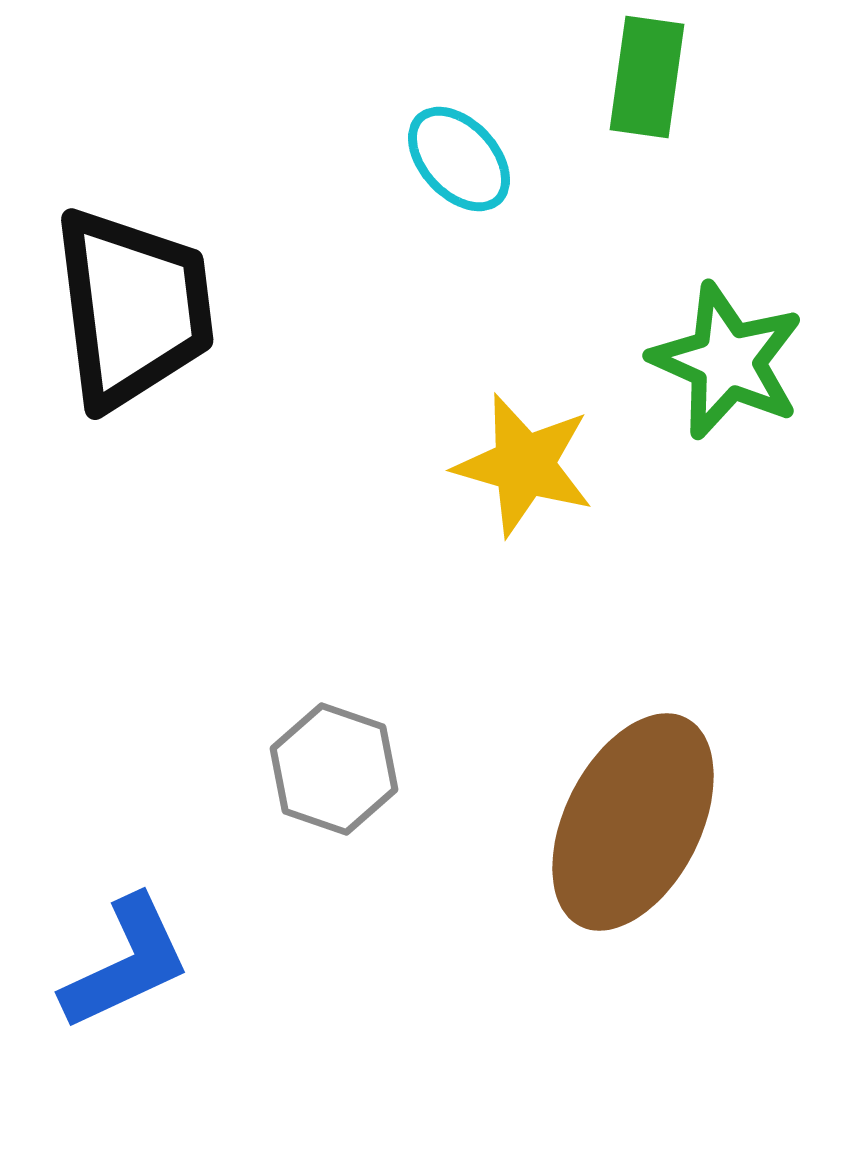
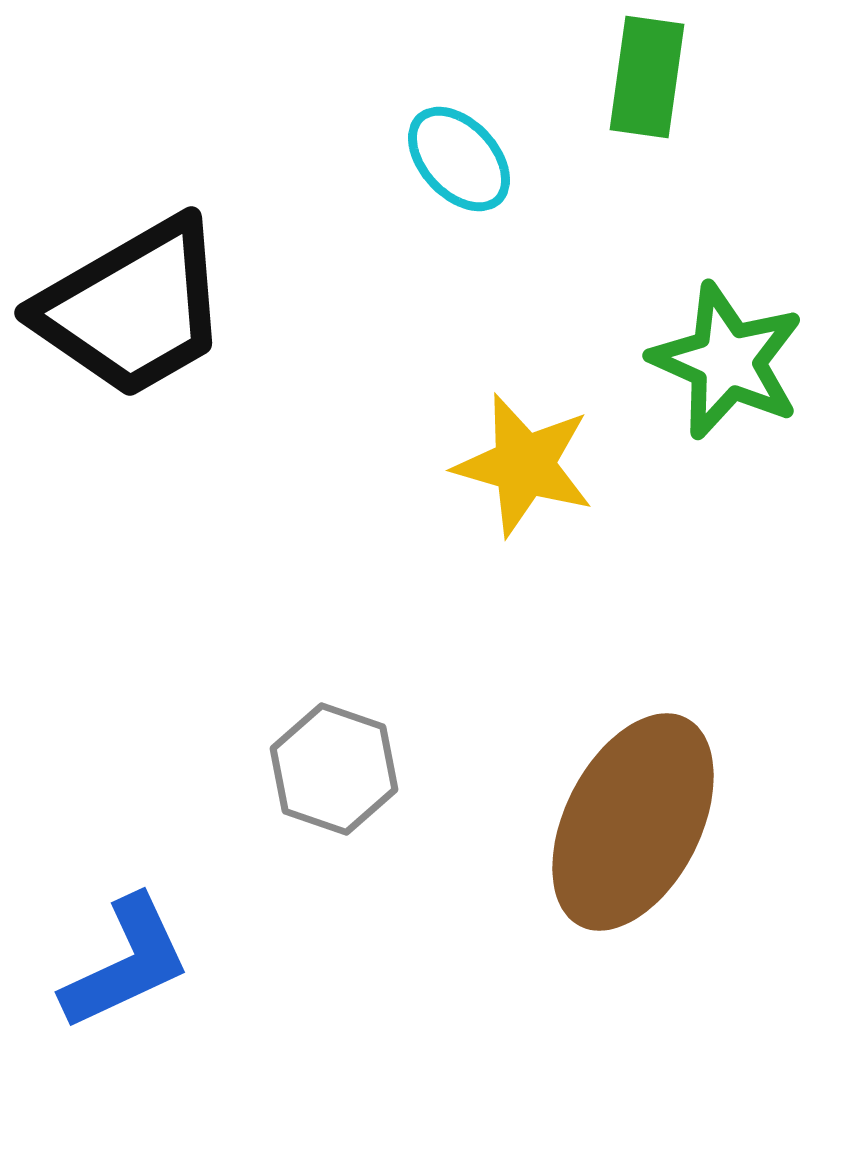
black trapezoid: rotated 67 degrees clockwise
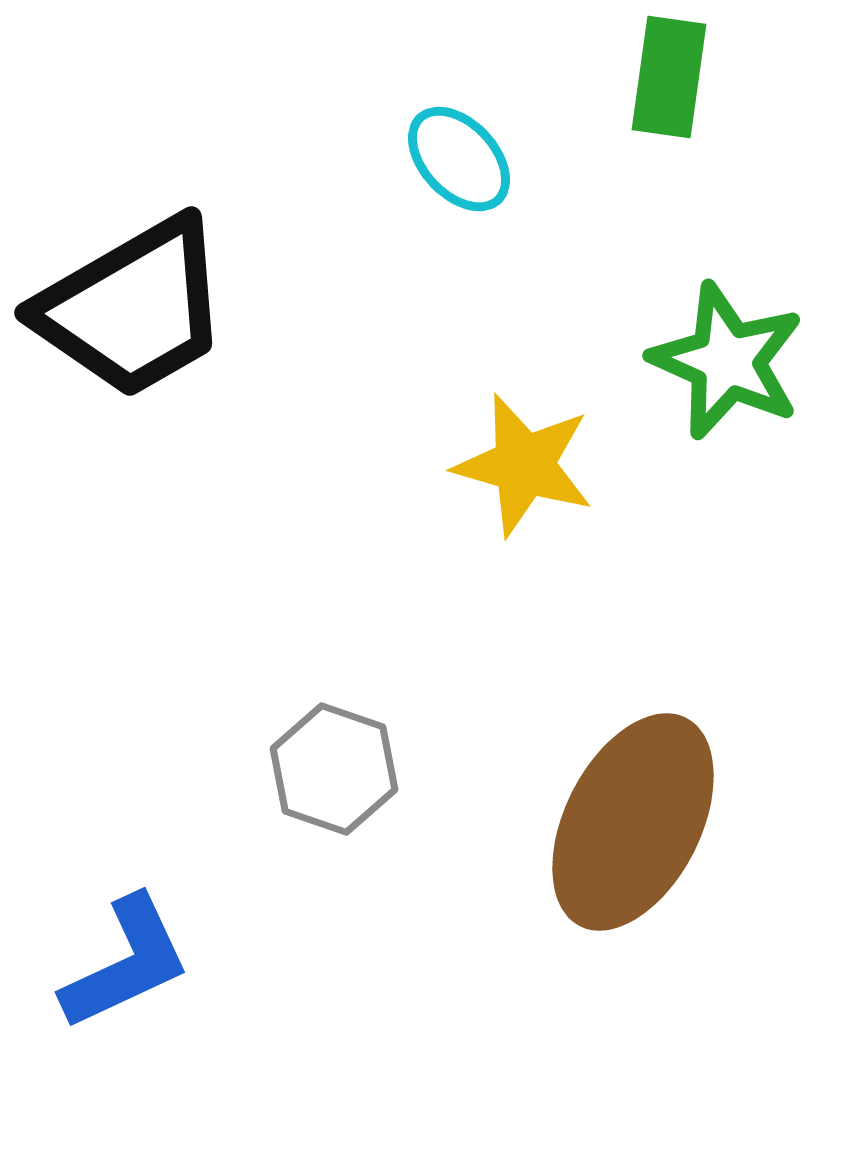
green rectangle: moved 22 px right
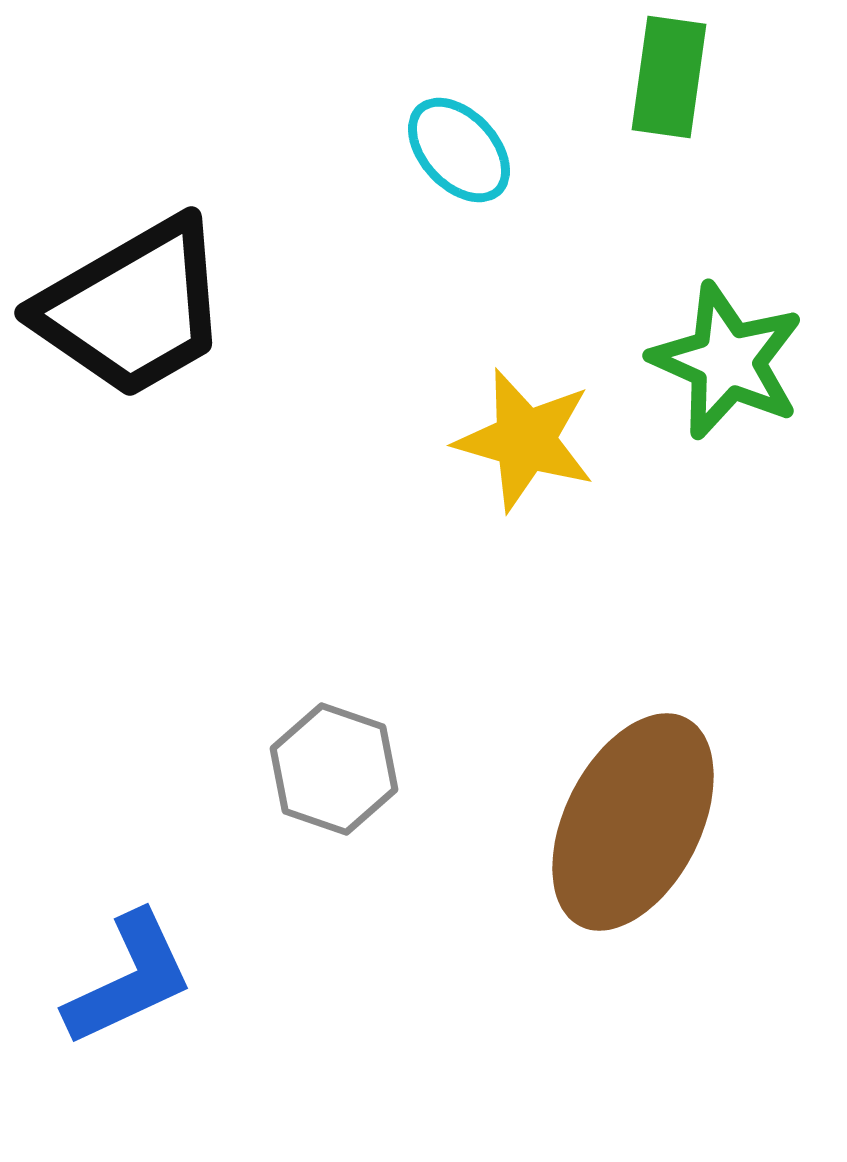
cyan ellipse: moved 9 px up
yellow star: moved 1 px right, 25 px up
blue L-shape: moved 3 px right, 16 px down
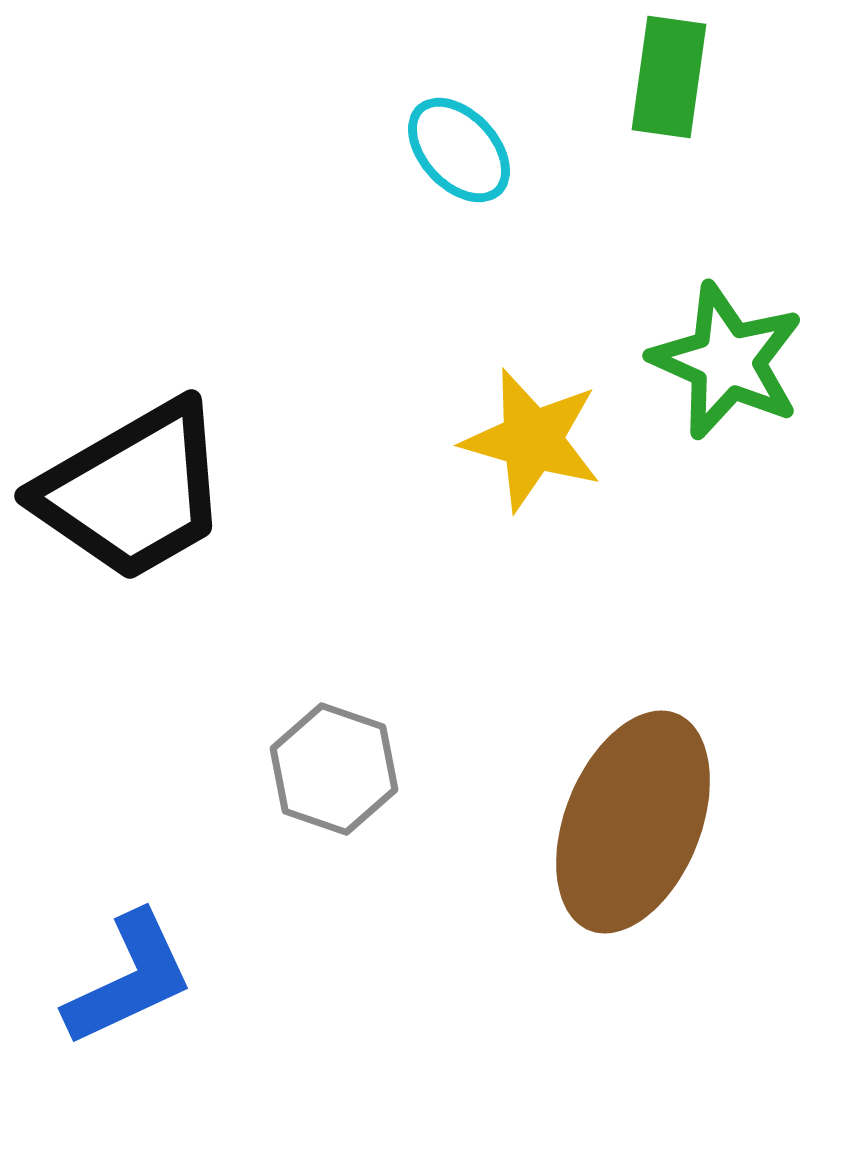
black trapezoid: moved 183 px down
yellow star: moved 7 px right
brown ellipse: rotated 5 degrees counterclockwise
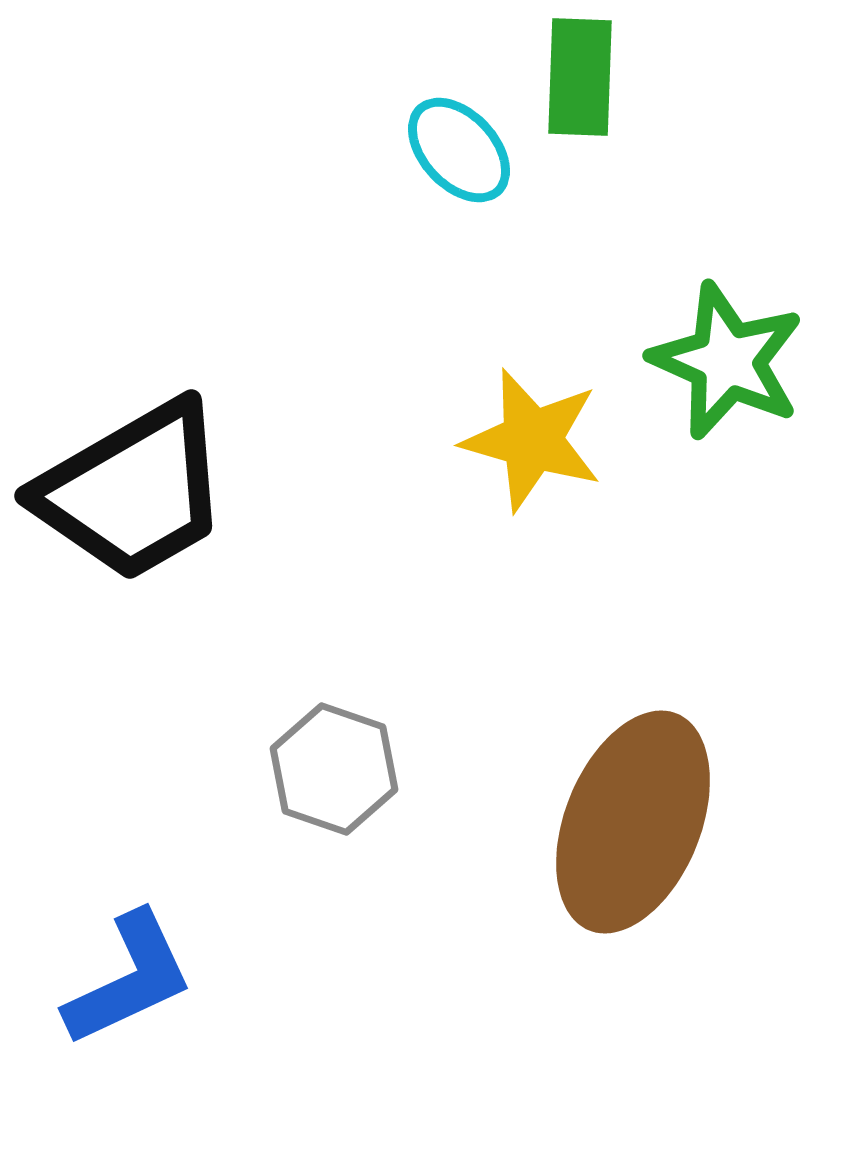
green rectangle: moved 89 px left; rotated 6 degrees counterclockwise
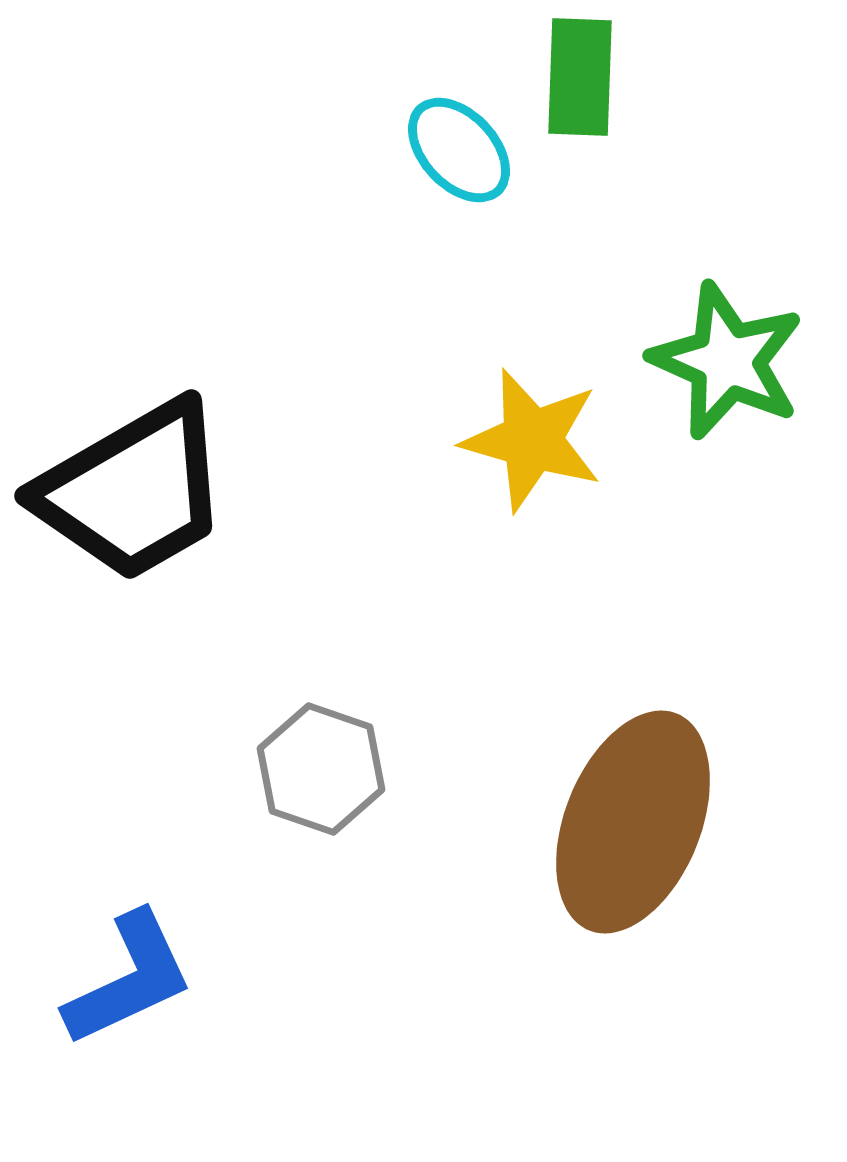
gray hexagon: moved 13 px left
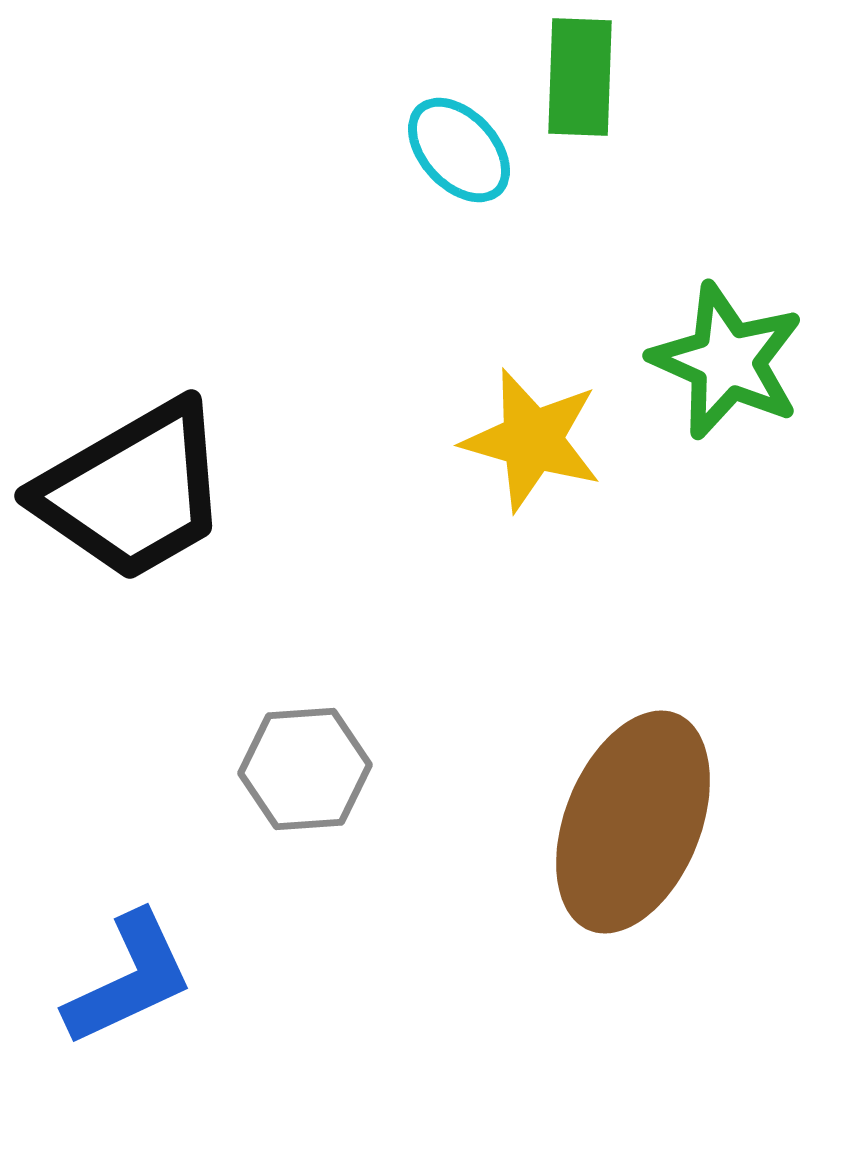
gray hexagon: moved 16 px left; rotated 23 degrees counterclockwise
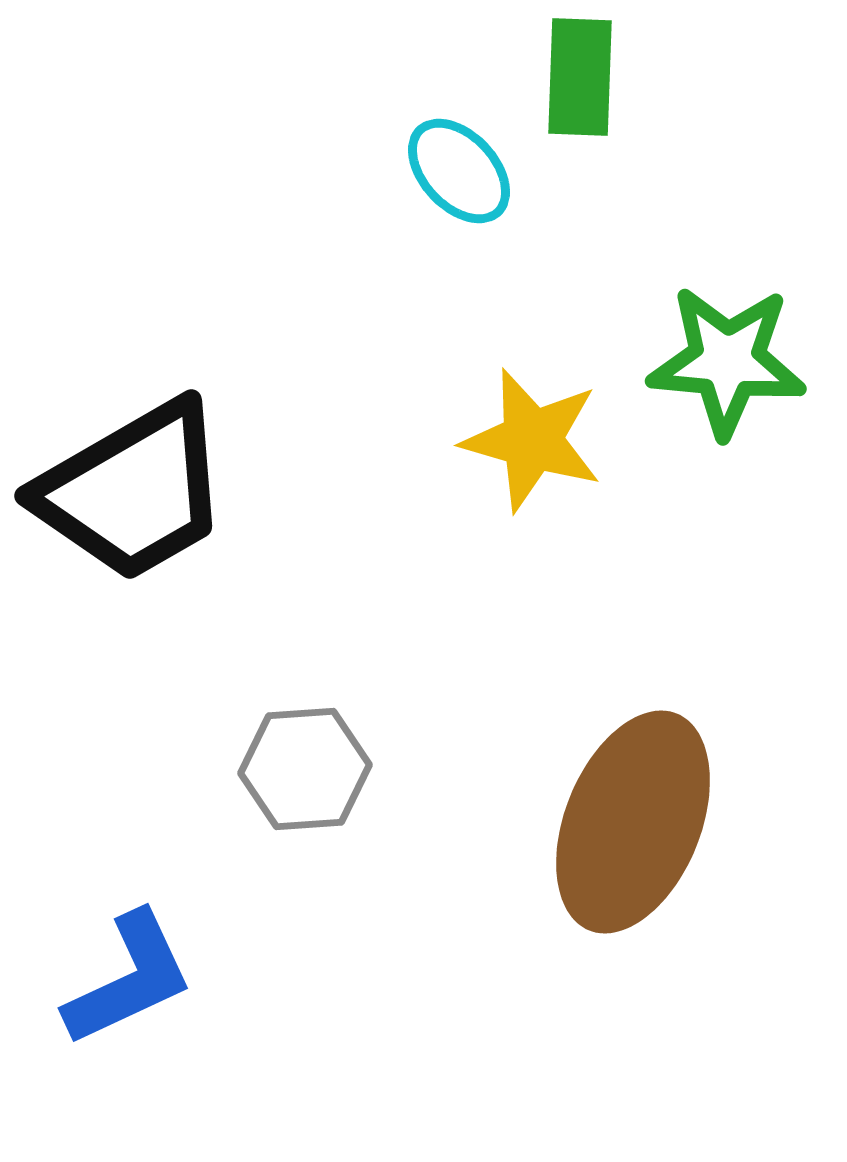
cyan ellipse: moved 21 px down
green star: rotated 19 degrees counterclockwise
